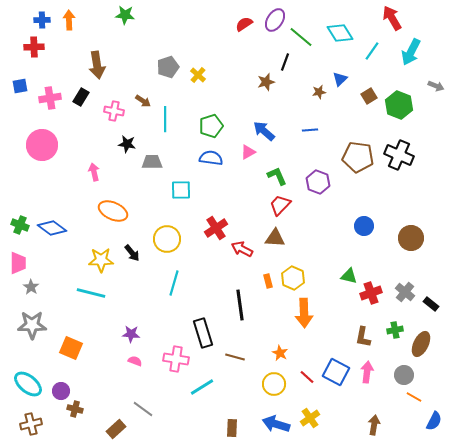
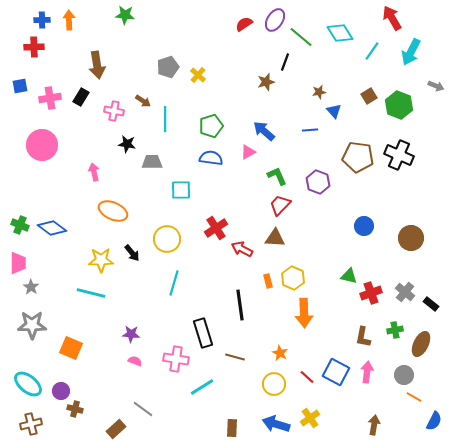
blue triangle at (340, 79): moved 6 px left, 32 px down; rotated 28 degrees counterclockwise
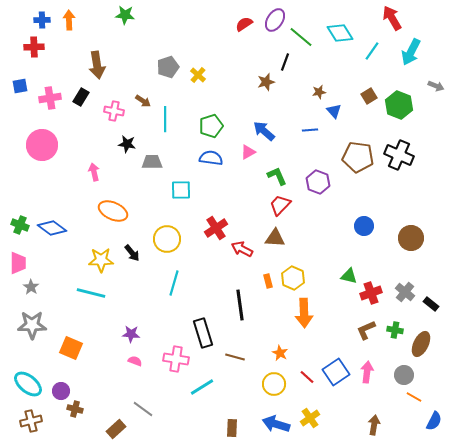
green cross at (395, 330): rotated 21 degrees clockwise
brown L-shape at (363, 337): moved 3 px right, 7 px up; rotated 55 degrees clockwise
blue square at (336, 372): rotated 28 degrees clockwise
brown cross at (31, 424): moved 3 px up
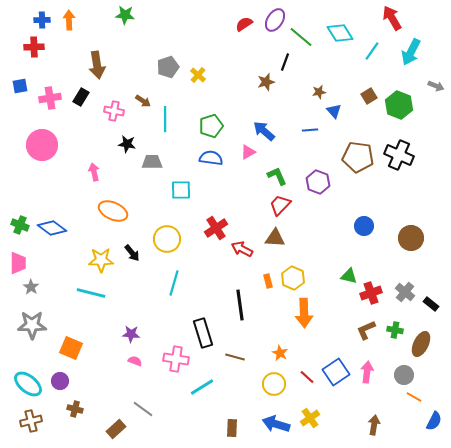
purple circle at (61, 391): moved 1 px left, 10 px up
